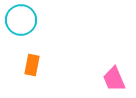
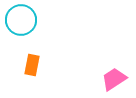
pink trapezoid: rotated 80 degrees clockwise
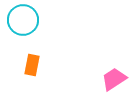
cyan circle: moved 2 px right
